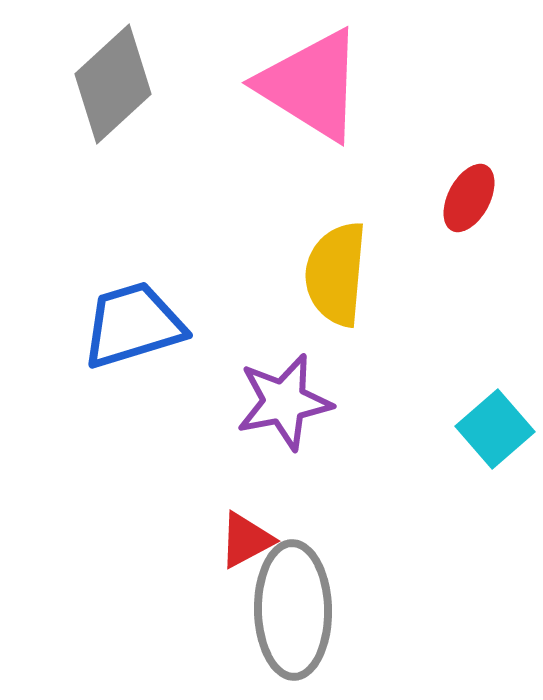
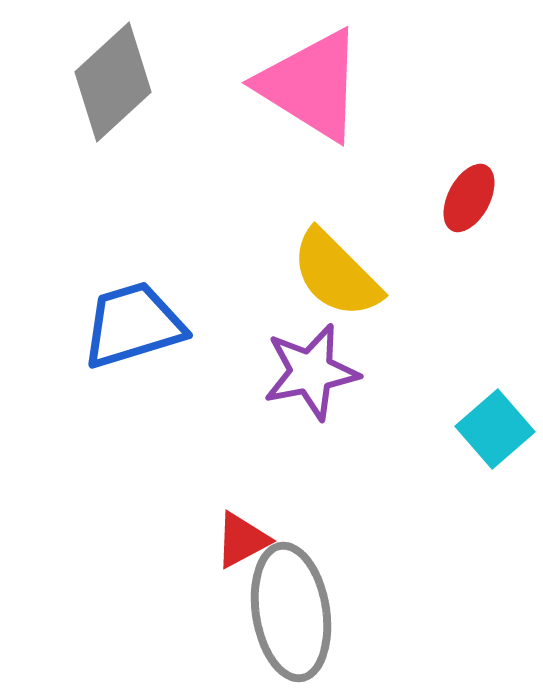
gray diamond: moved 2 px up
yellow semicircle: rotated 50 degrees counterclockwise
purple star: moved 27 px right, 30 px up
red triangle: moved 4 px left
gray ellipse: moved 2 px left, 2 px down; rotated 8 degrees counterclockwise
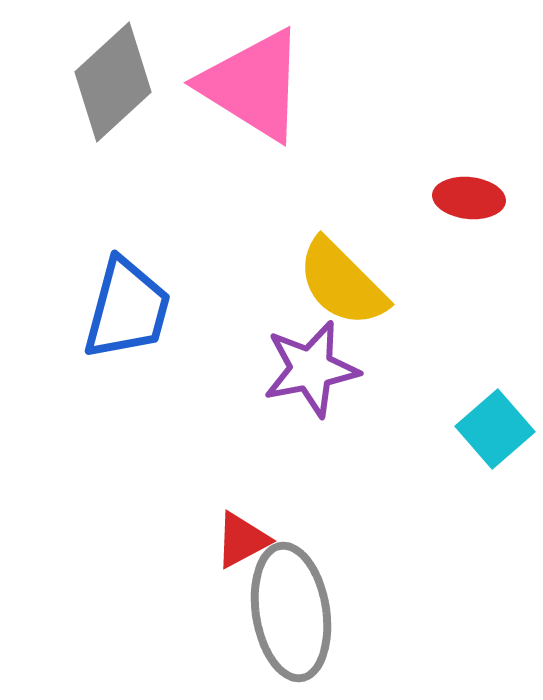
pink triangle: moved 58 px left
red ellipse: rotated 68 degrees clockwise
yellow semicircle: moved 6 px right, 9 px down
blue trapezoid: moved 6 px left, 16 px up; rotated 122 degrees clockwise
purple star: moved 3 px up
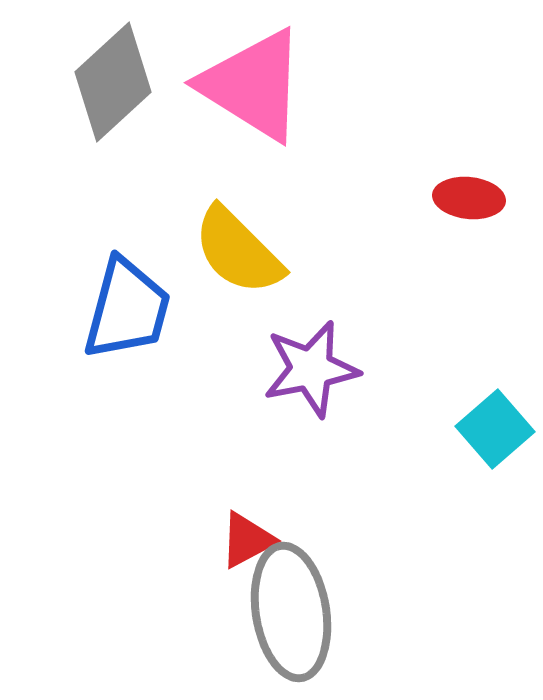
yellow semicircle: moved 104 px left, 32 px up
red triangle: moved 5 px right
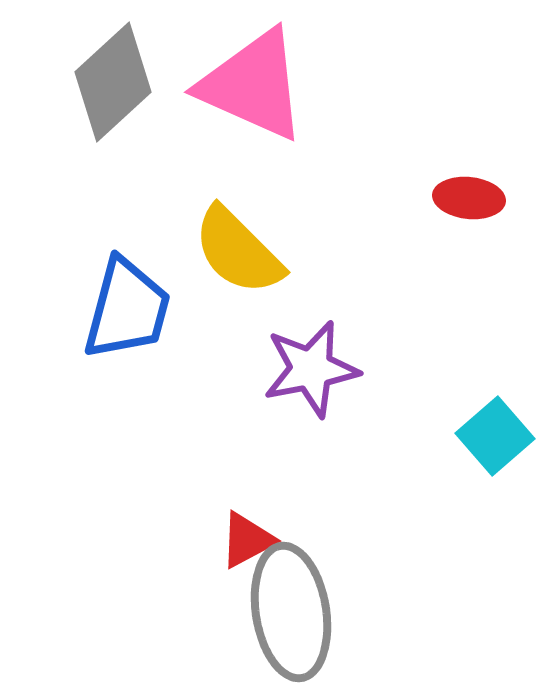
pink triangle: rotated 8 degrees counterclockwise
cyan square: moved 7 px down
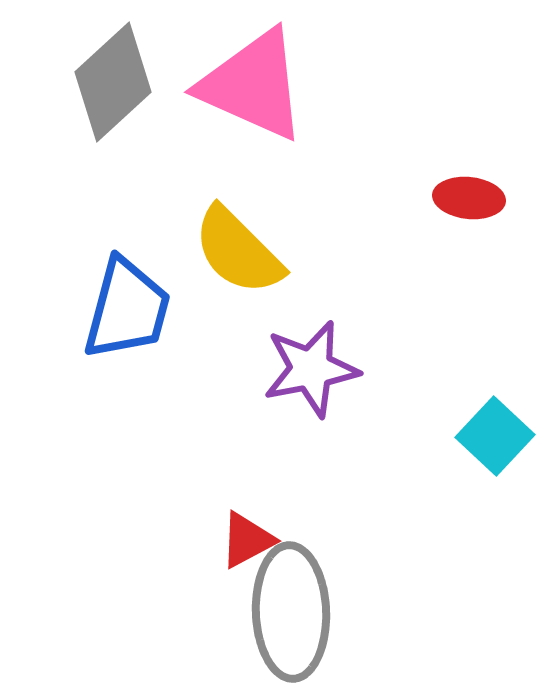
cyan square: rotated 6 degrees counterclockwise
gray ellipse: rotated 7 degrees clockwise
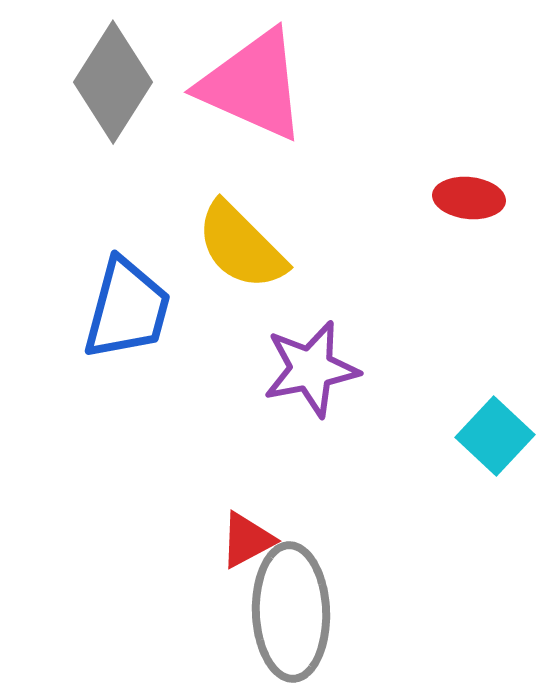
gray diamond: rotated 15 degrees counterclockwise
yellow semicircle: moved 3 px right, 5 px up
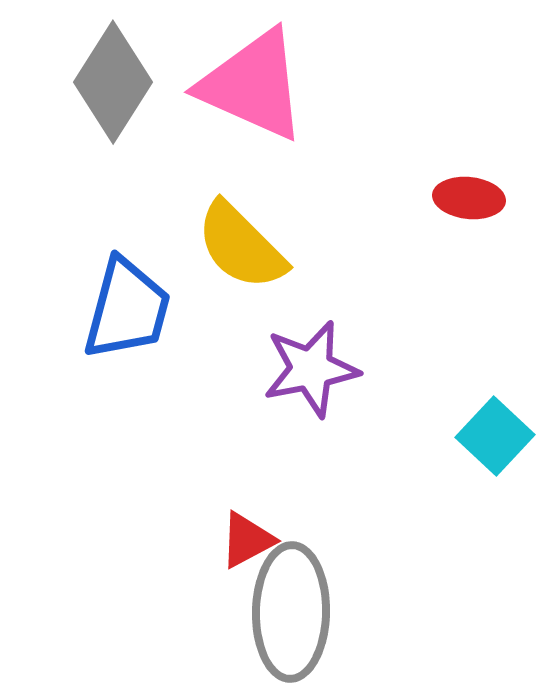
gray ellipse: rotated 3 degrees clockwise
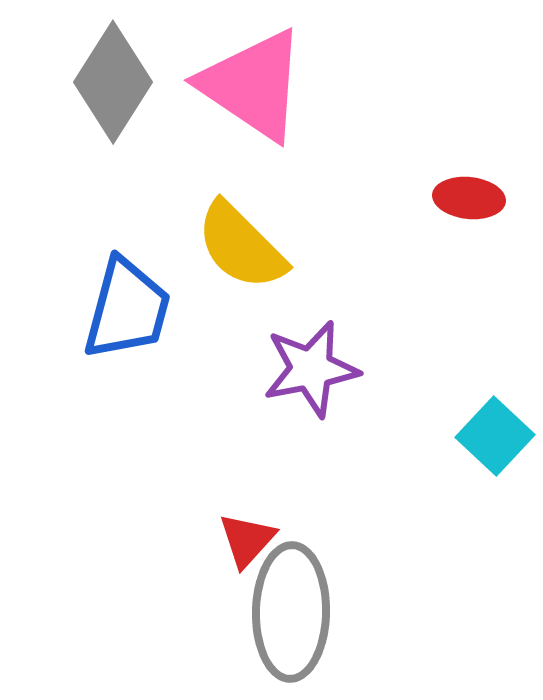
pink triangle: rotated 10 degrees clockwise
red triangle: rotated 20 degrees counterclockwise
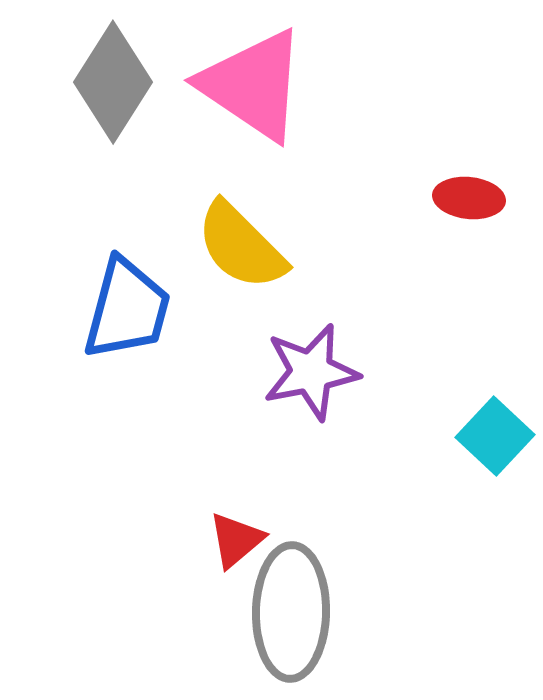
purple star: moved 3 px down
red triangle: moved 11 px left; rotated 8 degrees clockwise
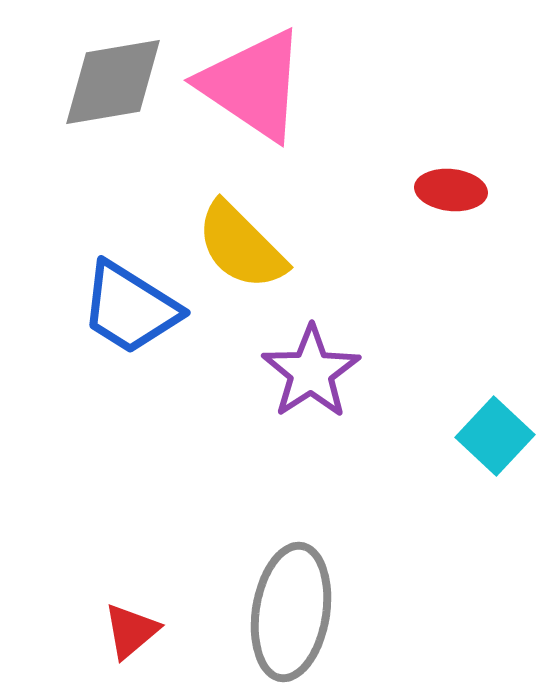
gray diamond: rotated 48 degrees clockwise
red ellipse: moved 18 px left, 8 px up
blue trapezoid: moved 3 px right, 1 px up; rotated 107 degrees clockwise
purple star: rotated 22 degrees counterclockwise
red triangle: moved 105 px left, 91 px down
gray ellipse: rotated 8 degrees clockwise
